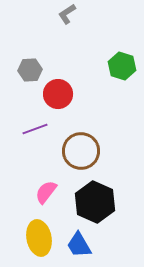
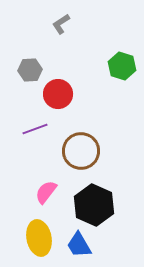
gray L-shape: moved 6 px left, 10 px down
black hexagon: moved 1 px left, 3 px down
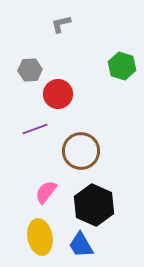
gray L-shape: rotated 20 degrees clockwise
yellow ellipse: moved 1 px right, 1 px up
blue trapezoid: moved 2 px right
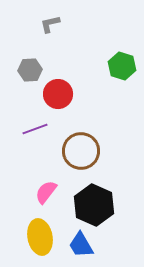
gray L-shape: moved 11 px left
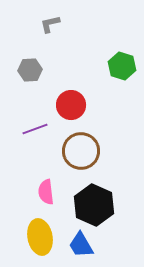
red circle: moved 13 px right, 11 px down
pink semicircle: rotated 45 degrees counterclockwise
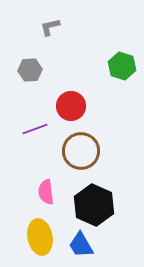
gray L-shape: moved 3 px down
red circle: moved 1 px down
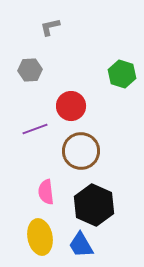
green hexagon: moved 8 px down
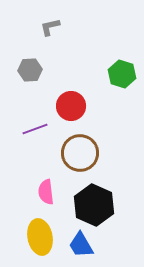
brown circle: moved 1 px left, 2 px down
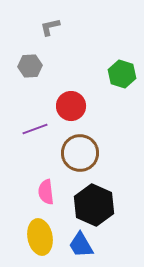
gray hexagon: moved 4 px up
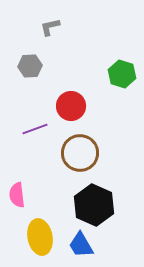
pink semicircle: moved 29 px left, 3 px down
